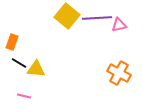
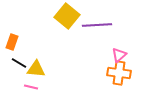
purple line: moved 7 px down
pink triangle: moved 30 px down; rotated 28 degrees counterclockwise
orange cross: rotated 20 degrees counterclockwise
pink line: moved 7 px right, 9 px up
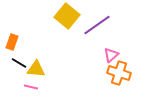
purple line: rotated 32 degrees counterclockwise
pink triangle: moved 8 px left
orange cross: rotated 10 degrees clockwise
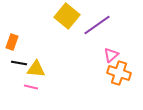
black line: rotated 21 degrees counterclockwise
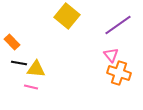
purple line: moved 21 px right
orange rectangle: rotated 63 degrees counterclockwise
pink triangle: rotated 28 degrees counterclockwise
